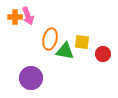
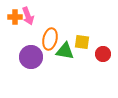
purple circle: moved 21 px up
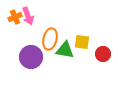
orange cross: rotated 24 degrees counterclockwise
green triangle: moved 1 px up
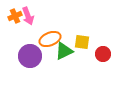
orange cross: moved 1 px up
orange ellipse: rotated 55 degrees clockwise
green triangle: moved 1 px left, 1 px down; rotated 36 degrees counterclockwise
purple circle: moved 1 px left, 1 px up
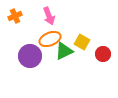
pink arrow: moved 21 px right
yellow square: rotated 21 degrees clockwise
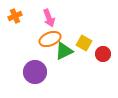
pink arrow: moved 2 px down
yellow square: moved 2 px right, 1 px down
purple circle: moved 5 px right, 16 px down
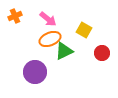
pink arrow: moved 1 px left, 1 px down; rotated 30 degrees counterclockwise
yellow square: moved 13 px up
red circle: moved 1 px left, 1 px up
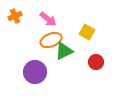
yellow square: moved 3 px right, 2 px down
orange ellipse: moved 1 px right, 1 px down
red circle: moved 6 px left, 9 px down
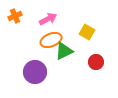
pink arrow: rotated 66 degrees counterclockwise
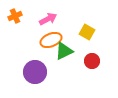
red circle: moved 4 px left, 1 px up
